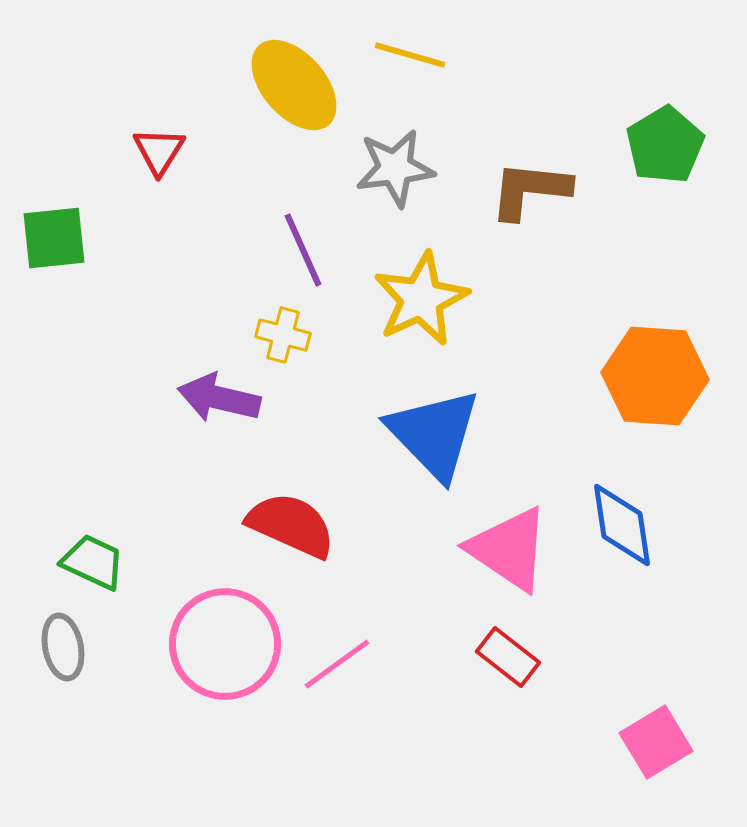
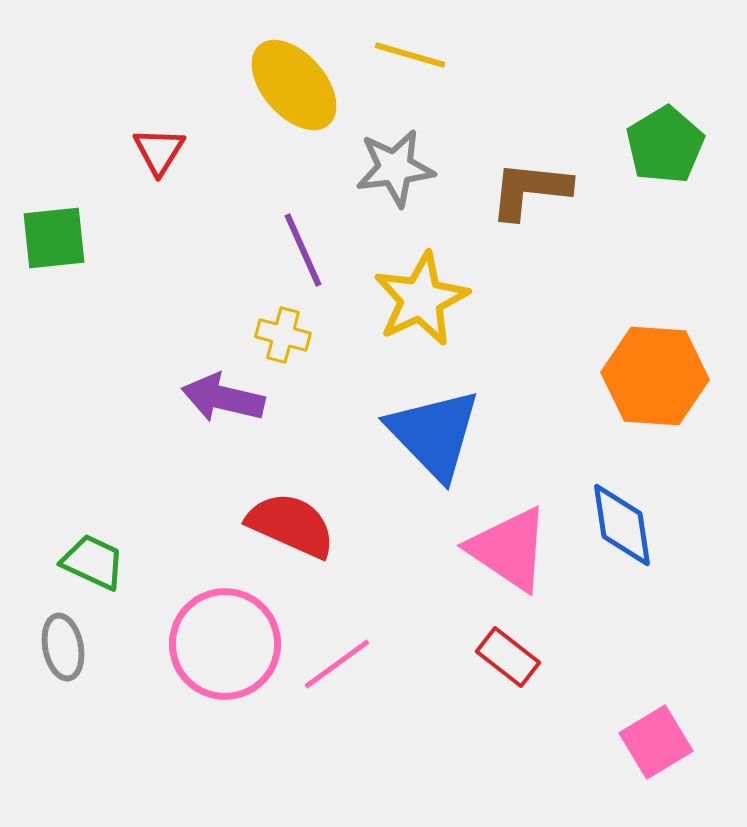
purple arrow: moved 4 px right
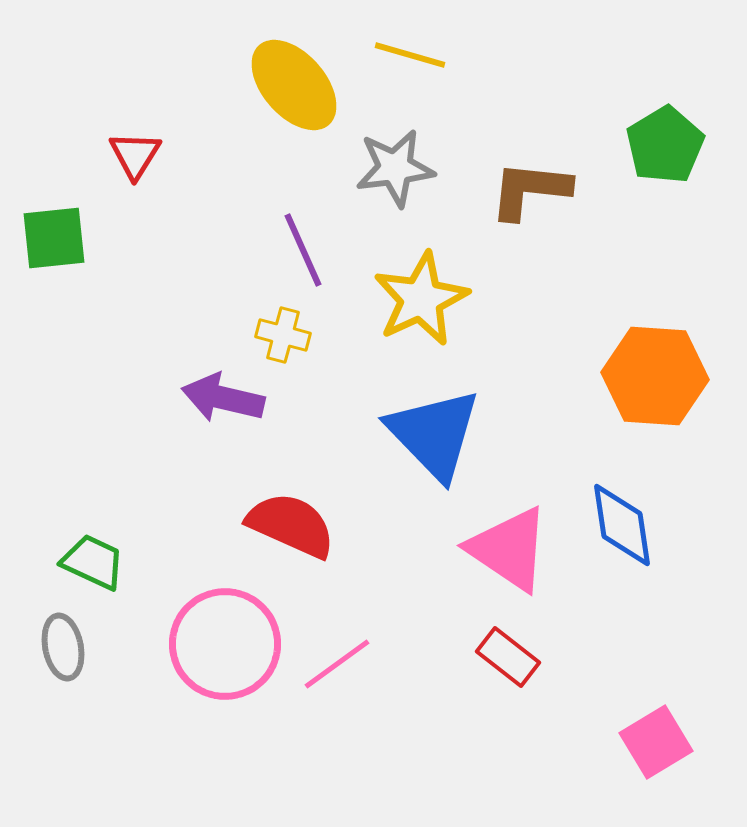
red triangle: moved 24 px left, 4 px down
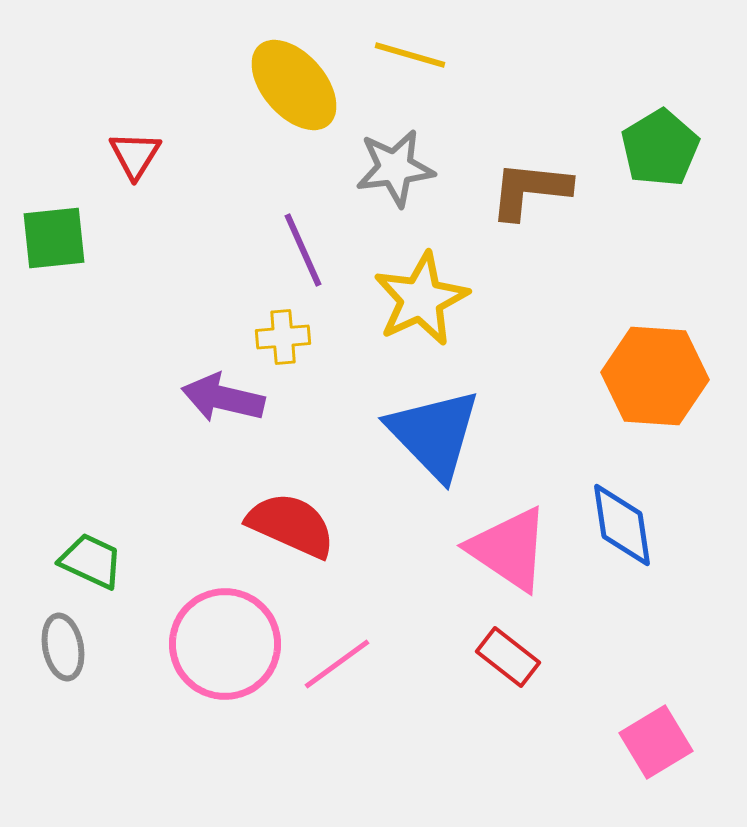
green pentagon: moved 5 px left, 3 px down
yellow cross: moved 2 px down; rotated 20 degrees counterclockwise
green trapezoid: moved 2 px left, 1 px up
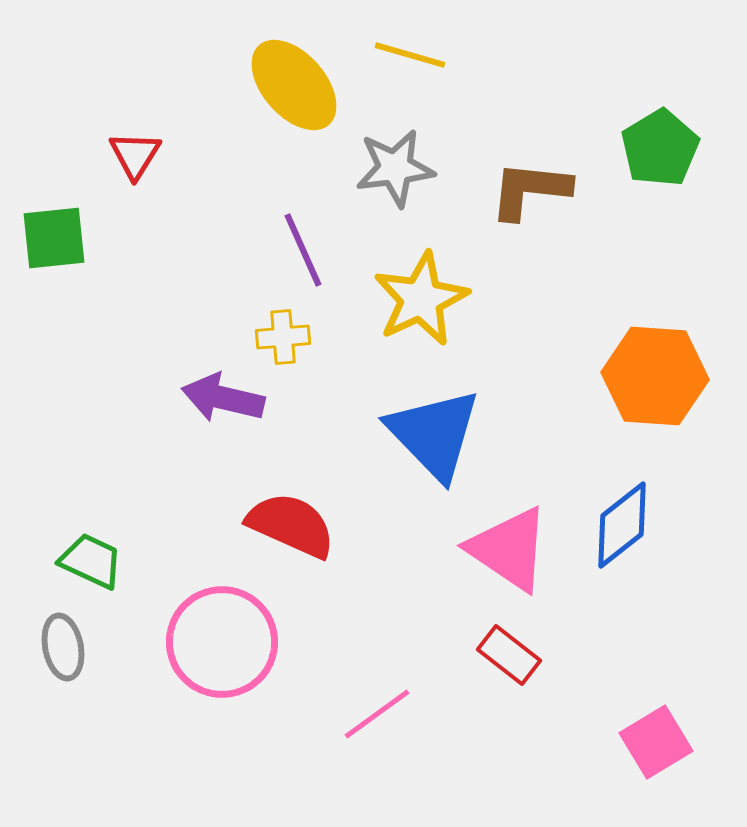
blue diamond: rotated 60 degrees clockwise
pink circle: moved 3 px left, 2 px up
red rectangle: moved 1 px right, 2 px up
pink line: moved 40 px right, 50 px down
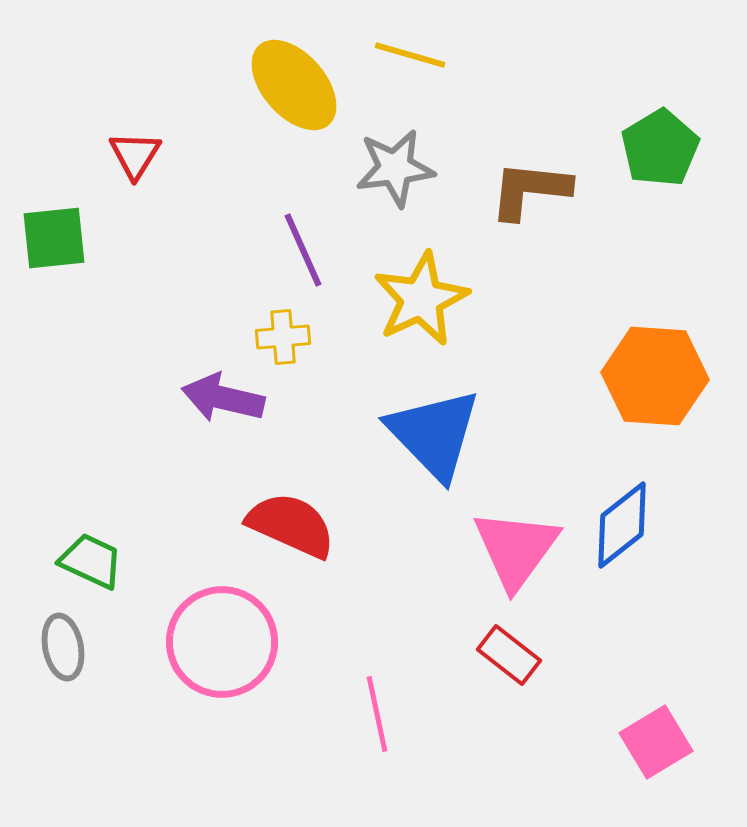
pink triangle: moved 7 px right; rotated 32 degrees clockwise
pink line: rotated 66 degrees counterclockwise
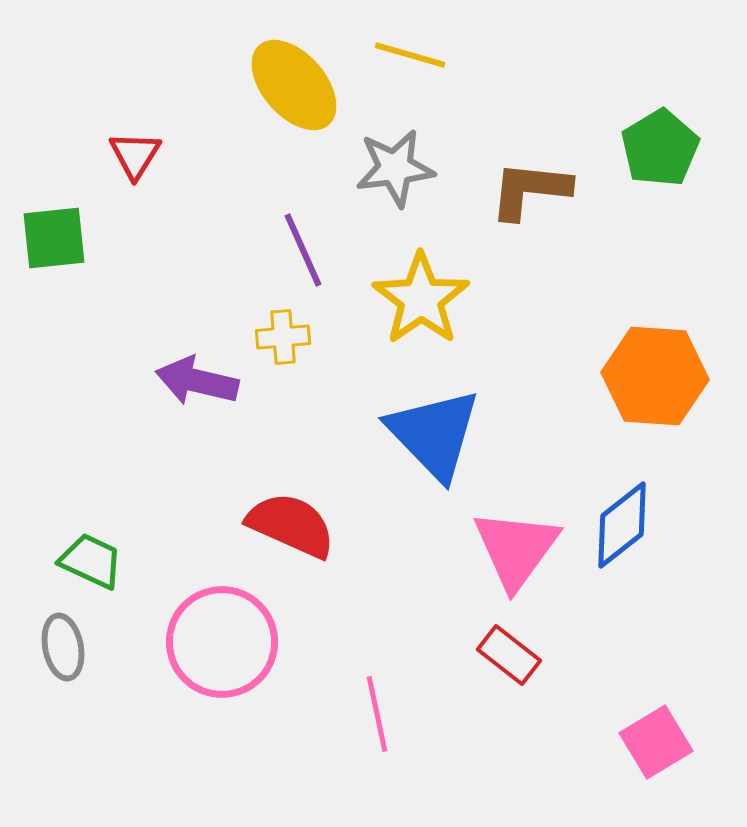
yellow star: rotated 10 degrees counterclockwise
purple arrow: moved 26 px left, 17 px up
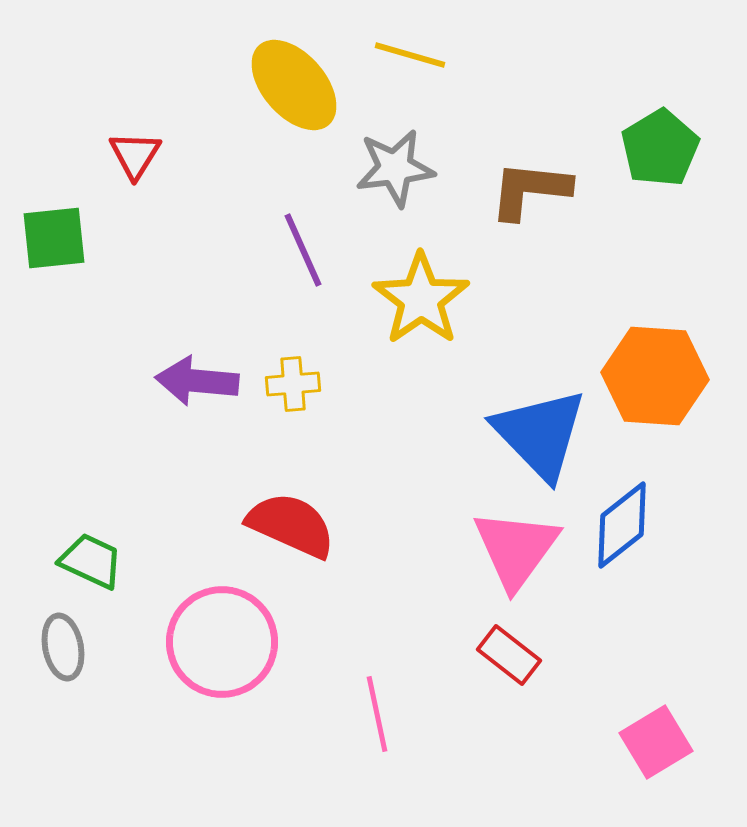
yellow cross: moved 10 px right, 47 px down
purple arrow: rotated 8 degrees counterclockwise
blue triangle: moved 106 px right
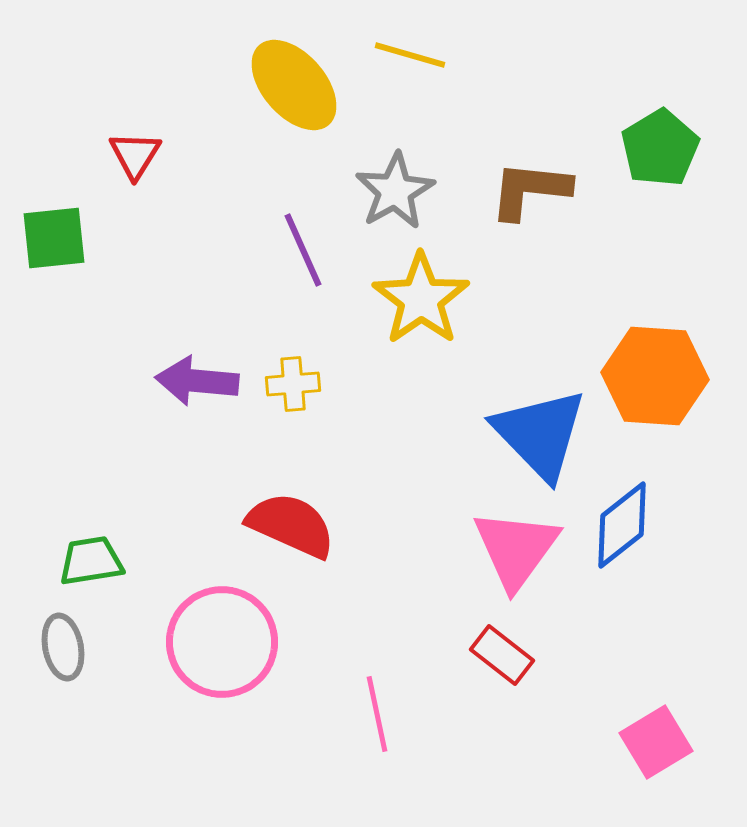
gray star: moved 23 px down; rotated 22 degrees counterclockwise
green trapezoid: rotated 34 degrees counterclockwise
red rectangle: moved 7 px left
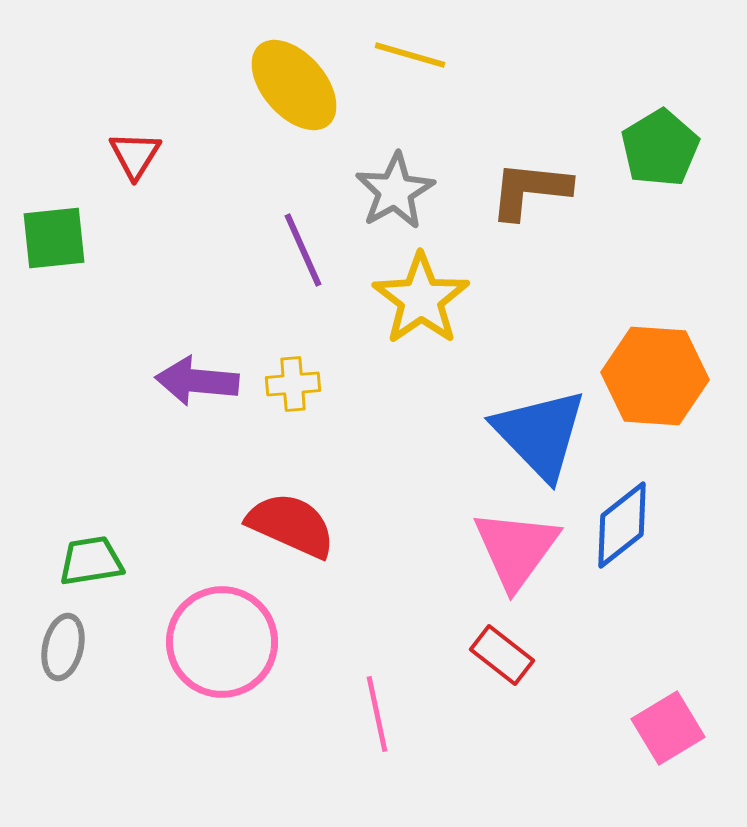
gray ellipse: rotated 24 degrees clockwise
pink square: moved 12 px right, 14 px up
